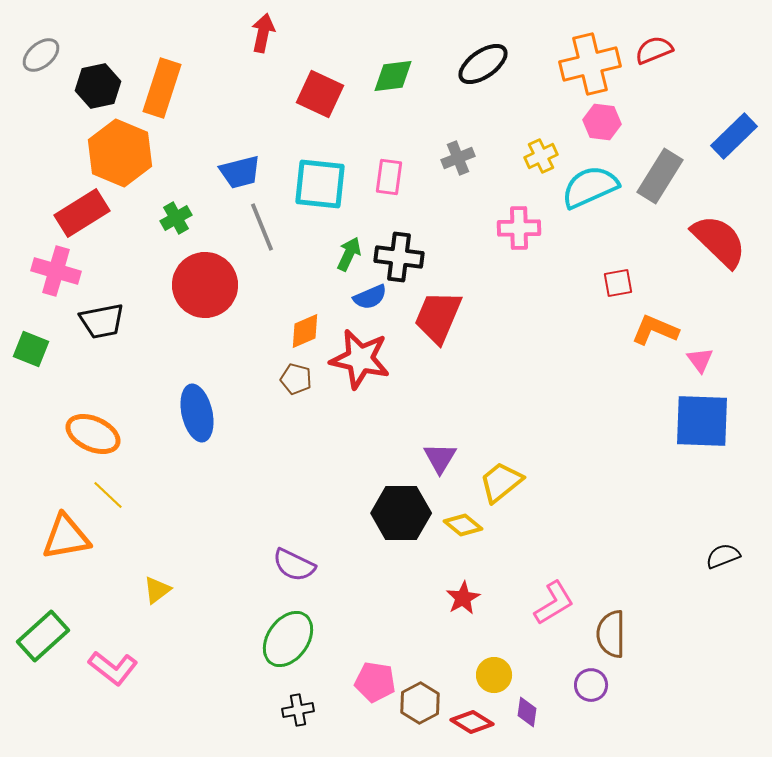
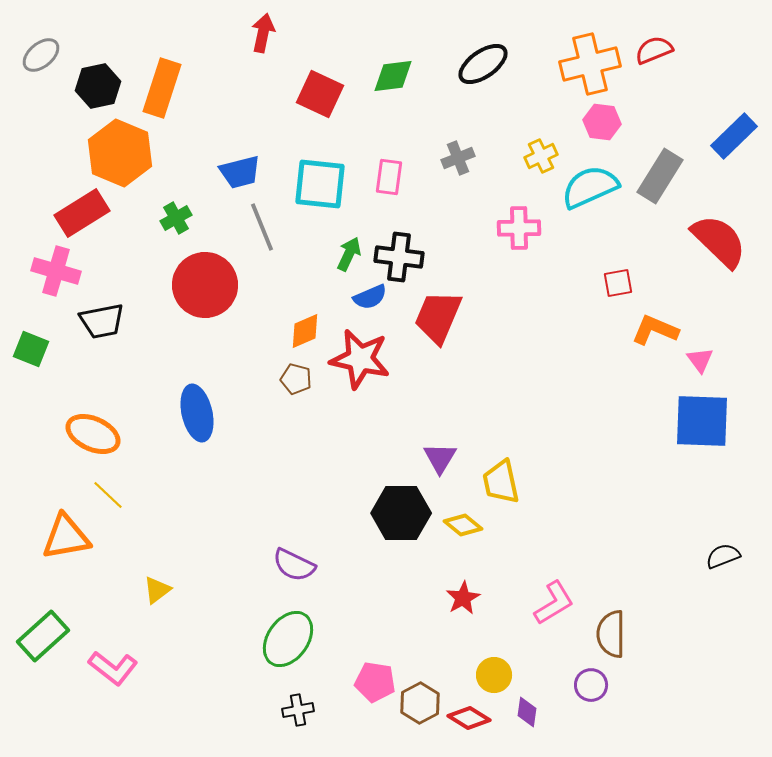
yellow trapezoid at (501, 482): rotated 63 degrees counterclockwise
red diamond at (472, 722): moved 3 px left, 4 px up
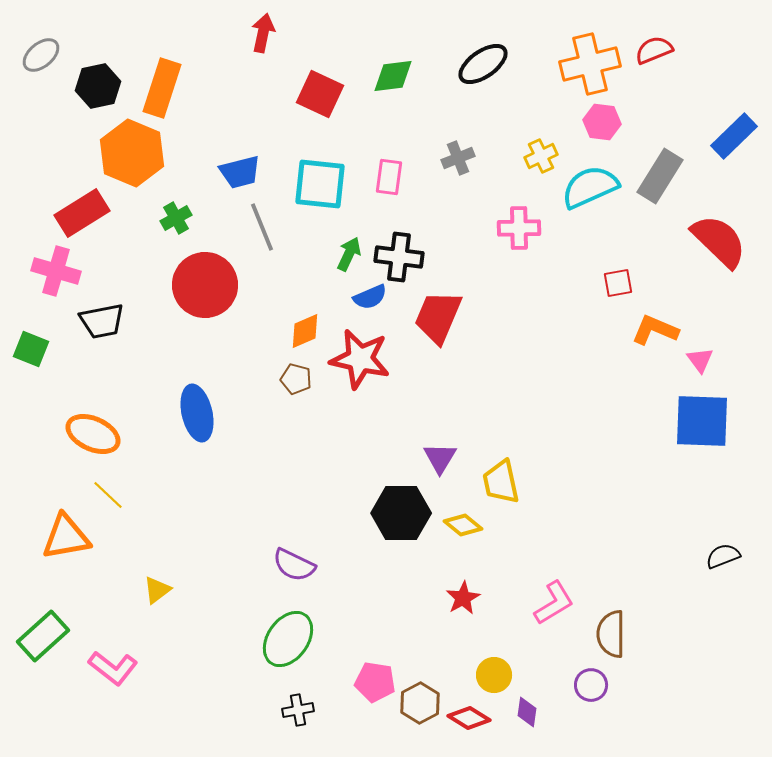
orange hexagon at (120, 153): moved 12 px right
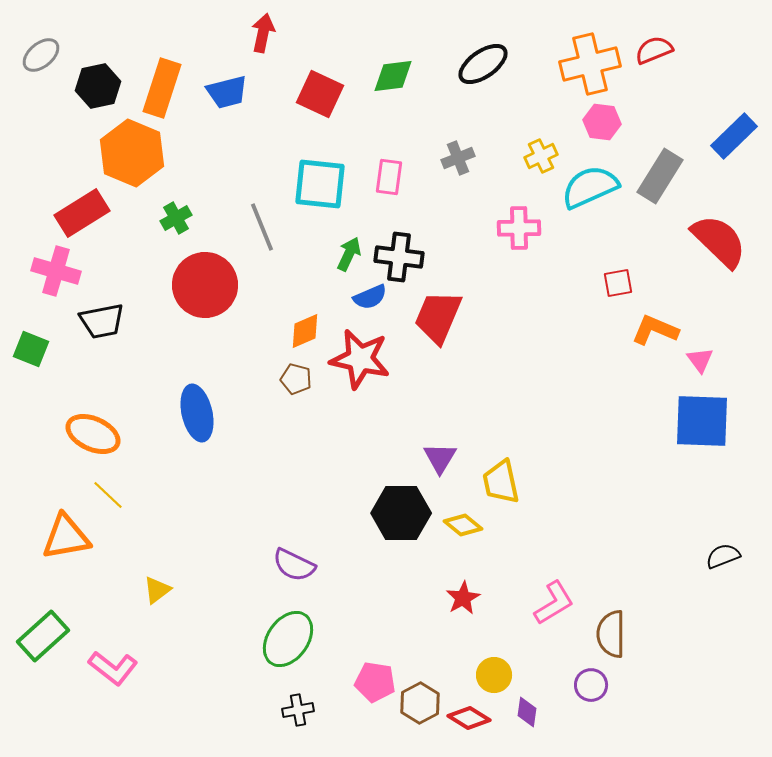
blue trapezoid at (240, 172): moved 13 px left, 80 px up
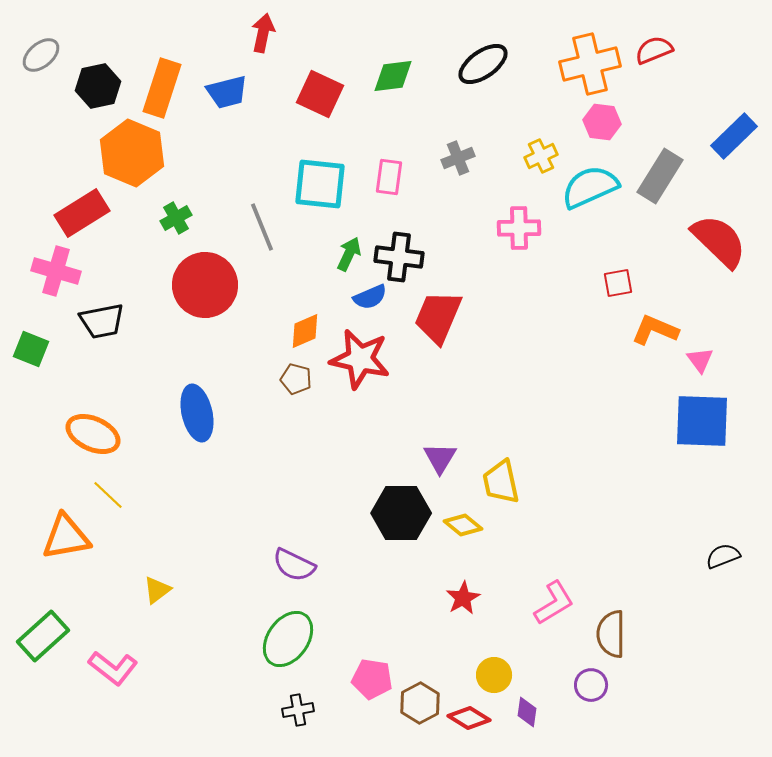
pink pentagon at (375, 682): moved 3 px left, 3 px up
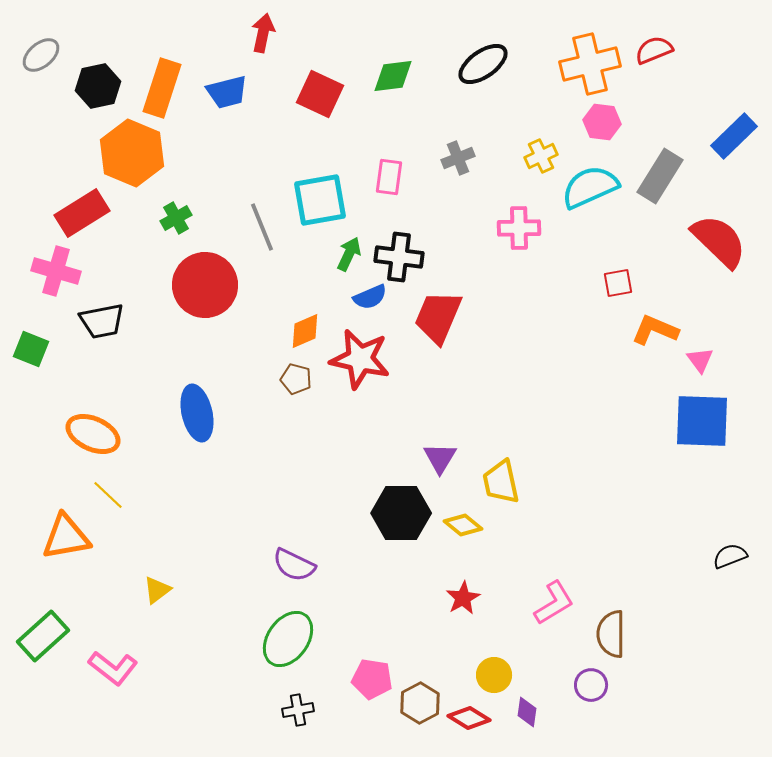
cyan square at (320, 184): moved 16 px down; rotated 16 degrees counterclockwise
black semicircle at (723, 556): moved 7 px right
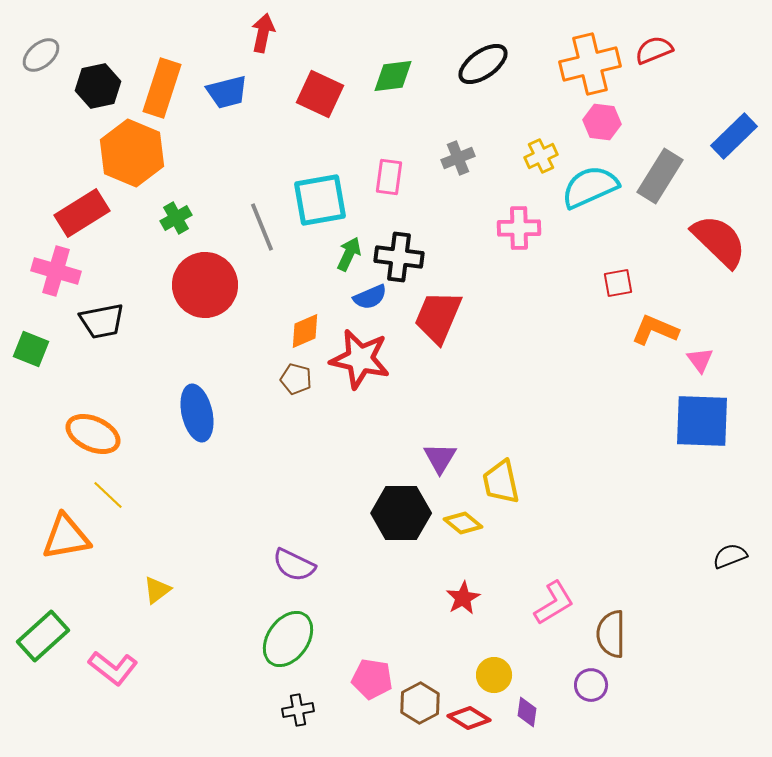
yellow diamond at (463, 525): moved 2 px up
